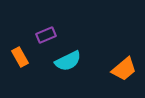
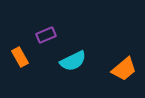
cyan semicircle: moved 5 px right
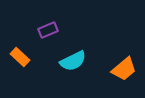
purple rectangle: moved 2 px right, 5 px up
orange rectangle: rotated 18 degrees counterclockwise
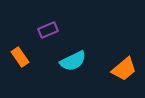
orange rectangle: rotated 12 degrees clockwise
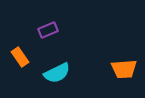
cyan semicircle: moved 16 px left, 12 px down
orange trapezoid: rotated 36 degrees clockwise
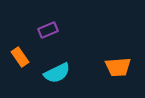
orange trapezoid: moved 6 px left, 2 px up
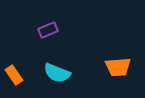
orange rectangle: moved 6 px left, 18 px down
cyan semicircle: rotated 48 degrees clockwise
